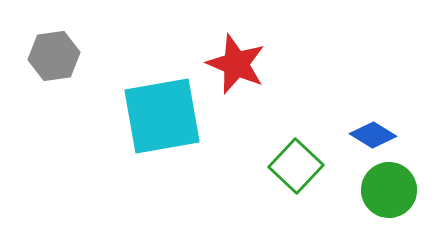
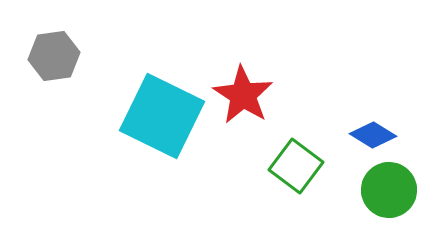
red star: moved 7 px right, 31 px down; rotated 10 degrees clockwise
cyan square: rotated 36 degrees clockwise
green square: rotated 6 degrees counterclockwise
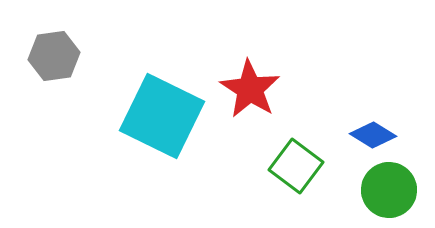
red star: moved 7 px right, 6 px up
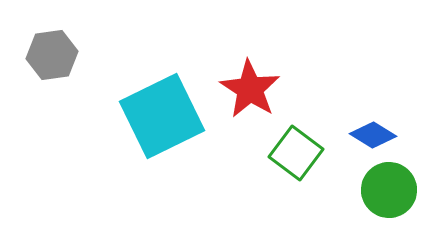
gray hexagon: moved 2 px left, 1 px up
cyan square: rotated 38 degrees clockwise
green square: moved 13 px up
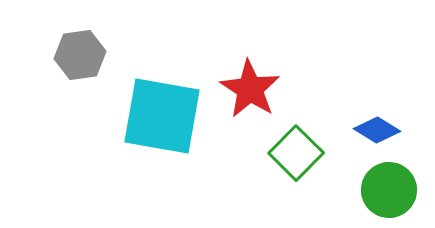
gray hexagon: moved 28 px right
cyan square: rotated 36 degrees clockwise
blue diamond: moved 4 px right, 5 px up
green square: rotated 8 degrees clockwise
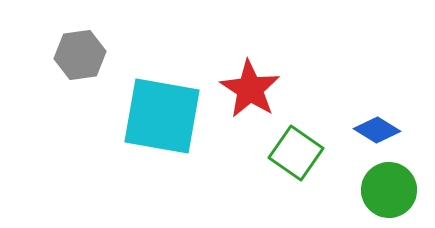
green square: rotated 10 degrees counterclockwise
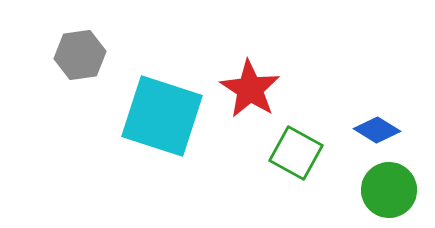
cyan square: rotated 8 degrees clockwise
green square: rotated 6 degrees counterclockwise
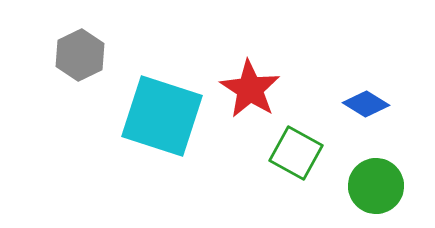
gray hexagon: rotated 18 degrees counterclockwise
blue diamond: moved 11 px left, 26 px up
green circle: moved 13 px left, 4 px up
